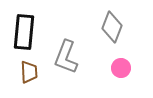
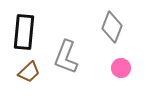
brown trapezoid: rotated 50 degrees clockwise
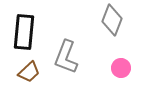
gray diamond: moved 7 px up
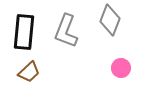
gray diamond: moved 2 px left
gray L-shape: moved 26 px up
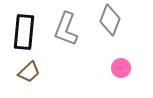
gray L-shape: moved 2 px up
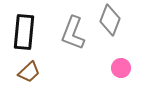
gray L-shape: moved 7 px right, 4 px down
